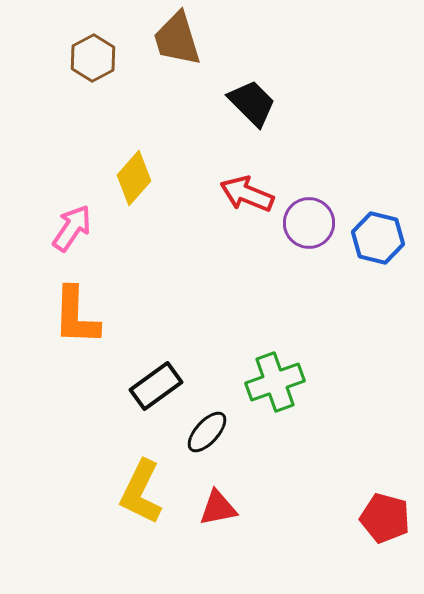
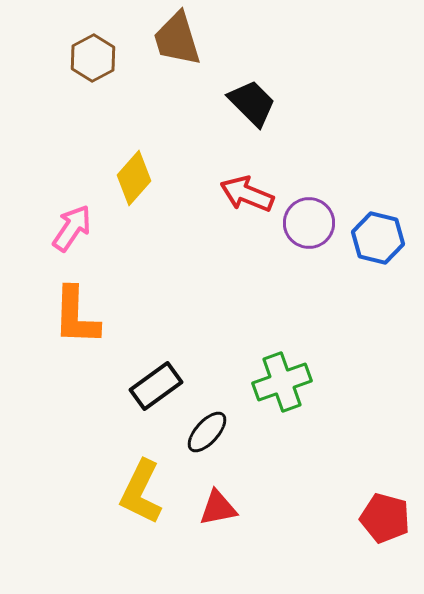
green cross: moved 7 px right
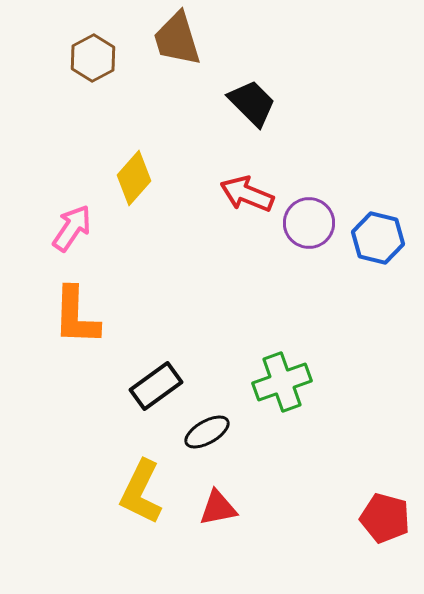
black ellipse: rotated 18 degrees clockwise
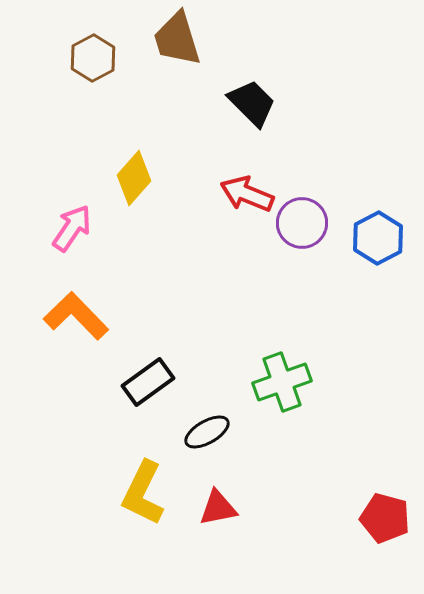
purple circle: moved 7 px left
blue hexagon: rotated 18 degrees clockwise
orange L-shape: rotated 134 degrees clockwise
black rectangle: moved 8 px left, 4 px up
yellow L-shape: moved 2 px right, 1 px down
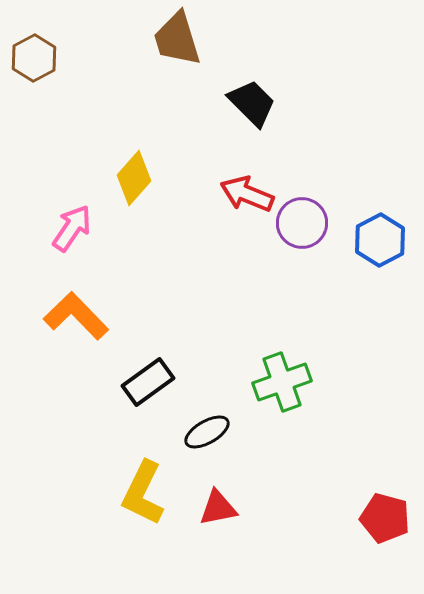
brown hexagon: moved 59 px left
blue hexagon: moved 2 px right, 2 px down
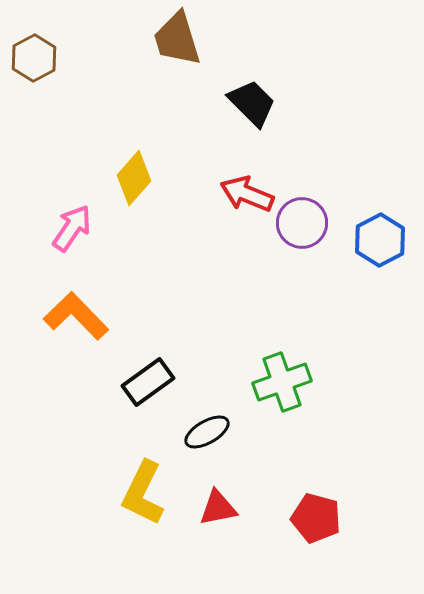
red pentagon: moved 69 px left
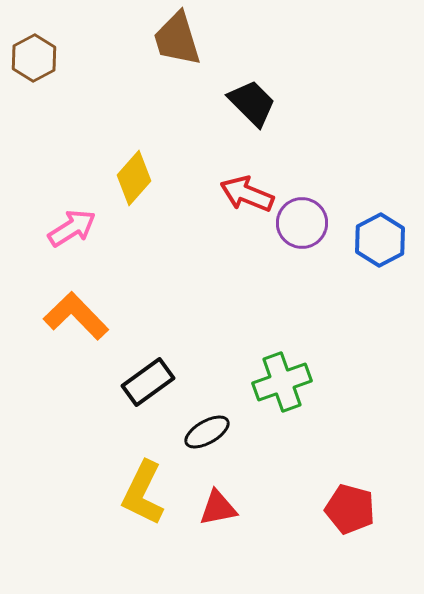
pink arrow: rotated 24 degrees clockwise
red pentagon: moved 34 px right, 9 px up
